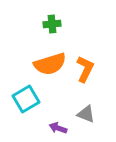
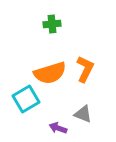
orange semicircle: moved 9 px down
gray triangle: moved 3 px left
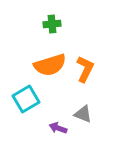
orange semicircle: moved 8 px up
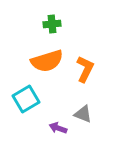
orange semicircle: moved 3 px left, 4 px up
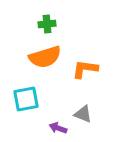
green cross: moved 5 px left
orange semicircle: moved 2 px left, 4 px up
orange L-shape: rotated 108 degrees counterclockwise
cyan square: rotated 20 degrees clockwise
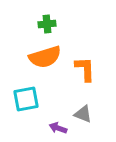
orange L-shape: rotated 80 degrees clockwise
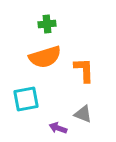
orange L-shape: moved 1 px left, 1 px down
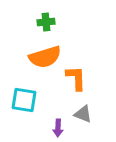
green cross: moved 1 px left, 2 px up
orange L-shape: moved 8 px left, 8 px down
cyan square: moved 2 px left, 1 px down; rotated 20 degrees clockwise
purple arrow: rotated 108 degrees counterclockwise
